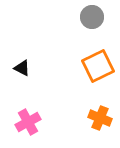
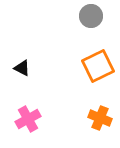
gray circle: moved 1 px left, 1 px up
pink cross: moved 3 px up
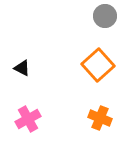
gray circle: moved 14 px right
orange square: moved 1 px up; rotated 16 degrees counterclockwise
